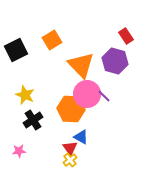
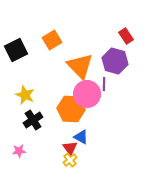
orange triangle: moved 1 px left, 1 px down
purple line: moved 12 px up; rotated 48 degrees clockwise
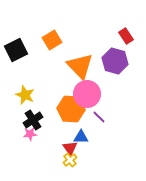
purple line: moved 5 px left, 33 px down; rotated 48 degrees counterclockwise
blue triangle: rotated 28 degrees counterclockwise
pink star: moved 11 px right, 17 px up
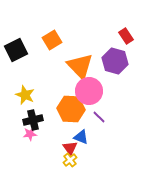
pink circle: moved 2 px right, 3 px up
black cross: rotated 18 degrees clockwise
blue triangle: rotated 21 degrees clockwise
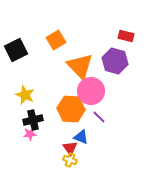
red rectangle: rotated 42 degrees counterclockwise
orange square: moved 4 px right
pink circle: moved 2 px right
yellow cross: rotated 32 degrees counterclockwise
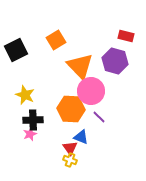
black cross: rotated 12 degrees clockwise
pink star: rotated 16 degrees counterclockwise
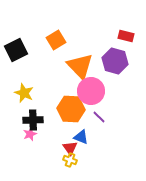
yellow star: moved 1 px left, 2 px up
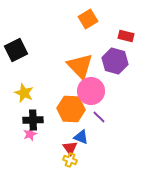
orange square: moved 32 px right, 21 px up
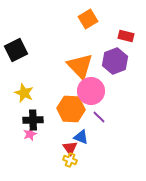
purple hexagon: rotated 25 degrees clockwise
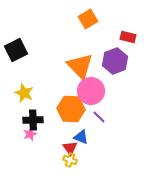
red rectangle: moved 2 px right, 1 px down
